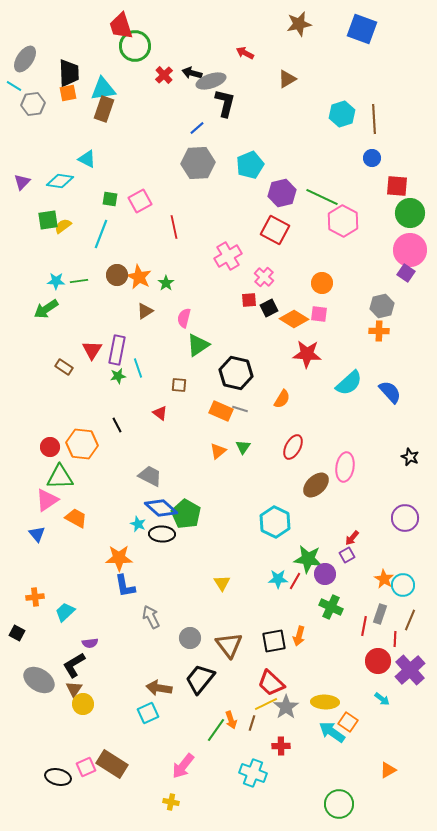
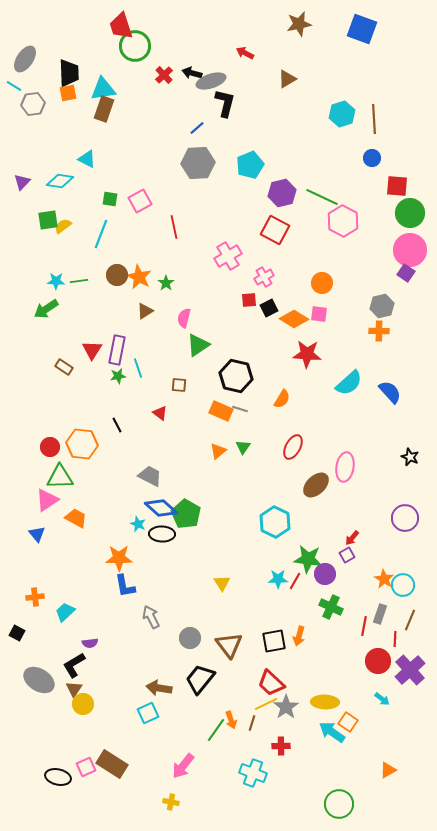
pink cross at (264, 277): rotated 18 degrees clockwise
black hexagon at (236, 373): moved 3 px down
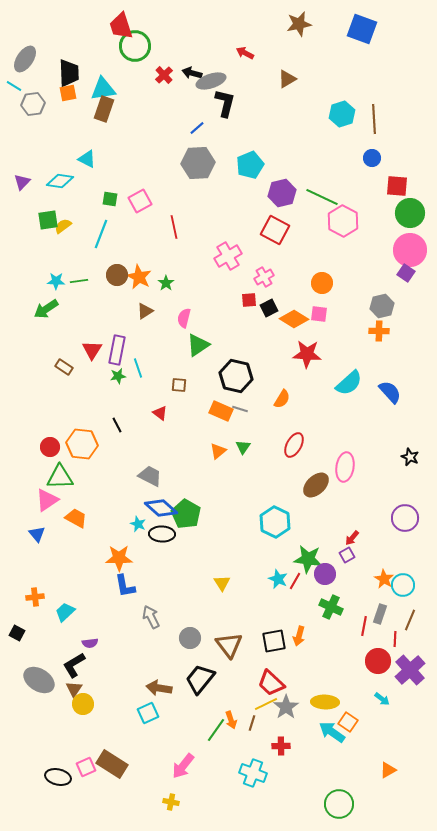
red ellipse at (293, 447): moved 1 px right, 2 px up
cyan star at (278, 579): rotated 24 degrees clockwise
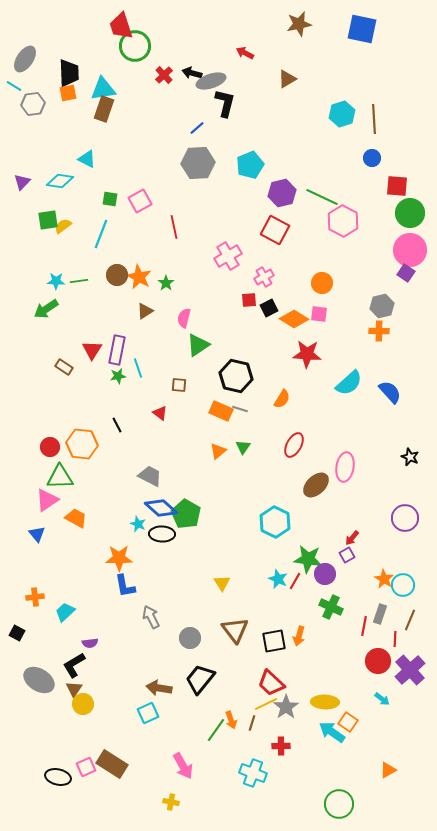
blue square at (362, 29): rotated 8 degrees counterclockwise
brown triangle at (229, 645): moved 6 px right, 15 px up
pink arrow at (183, 766): rotated 68 degrees counterclockwise
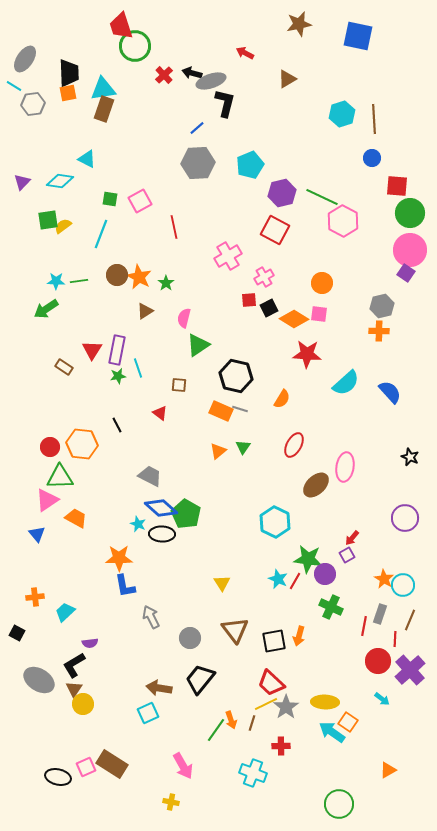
blue square at (362, 29): moved 4 px left, 7 px down
cyan semicircle at (349, 383): moved 3 px left
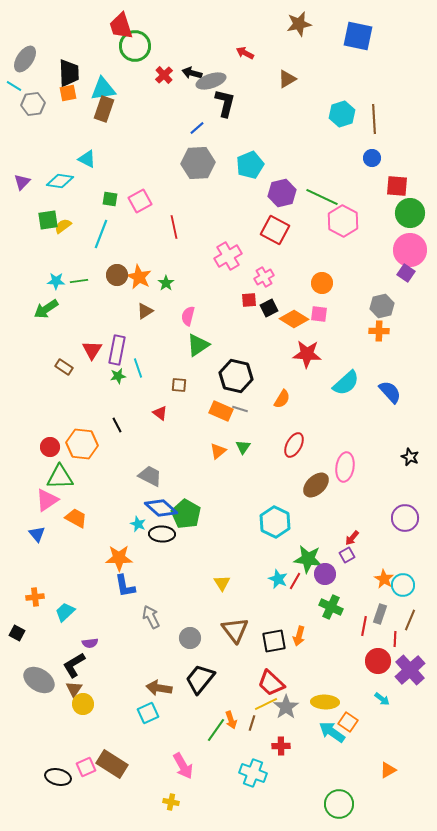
pink semicircle at (184, 318): moved 4 px right, 2 px up
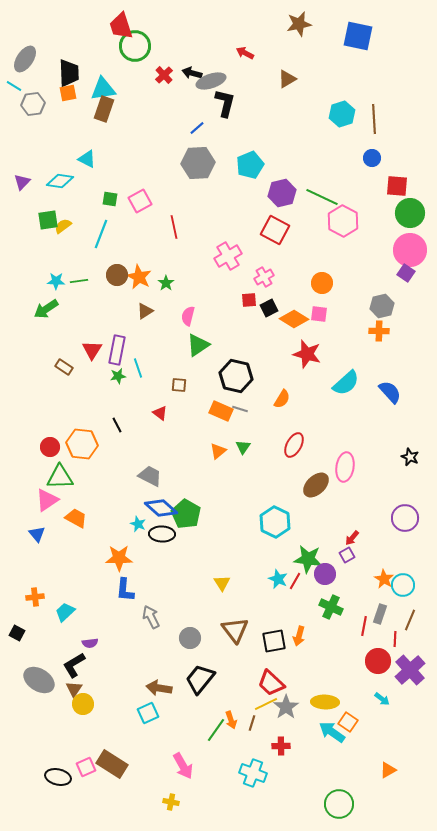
red star at (307, 354): rotated 12 degrees clockwise
blue L-shape at (125, 586): moved 4 px down; rotated 15 degrees clockwise
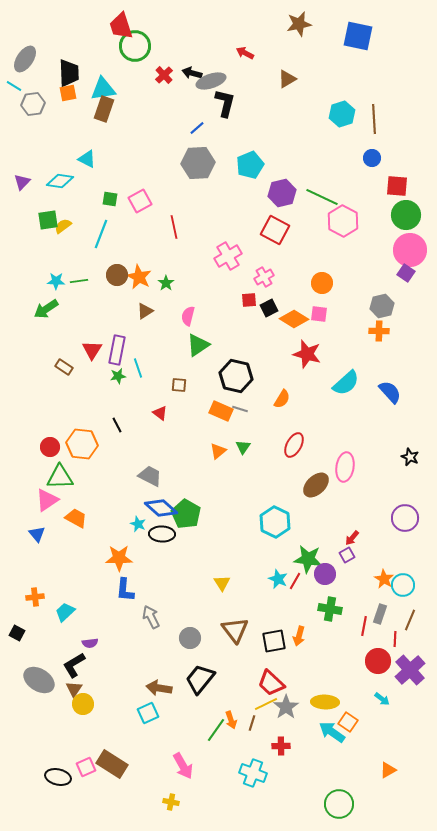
green circle at (410, 213): moved 4 px left, 2 px down
green cross at (331, 607): moved 1 px left, 2 px down; rotated 15 degrees counterclockwise
